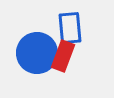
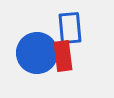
red rectangle: rotated 28 degrees counterclockwise
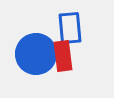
blue circle: moved 1 px left, 1 px down
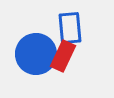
red rectangle: rotated 32 degrees clockwise
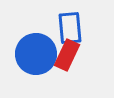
red rectangle: moved 4 px right, 1 px up
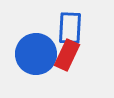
blue rectangle: rotated 8 degrees clockwise
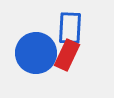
blue circle: moved 1 px up
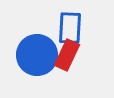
blue circle: moved 1 px right, 2 px down
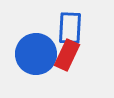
blue circle: moved 1 px left, 1 px up
